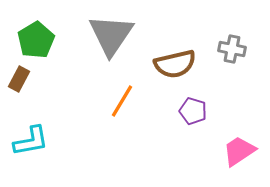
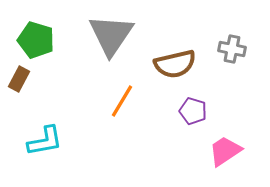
green pentagon: rotated 24 degrees counterclockwise
cyan L-shape: moved 14 px right
pink trapezoid: moved 14 px left
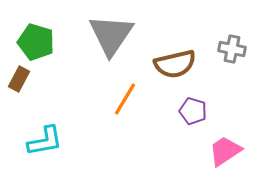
green pentagon: moved 2 px down
orange line: moved 3 px right, 2 px up
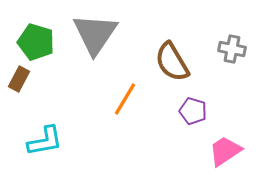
gray triangle: moved 16 px left, 1 px up
brown semicircle: moved 3 px left, 2 px up; rotated 72 degrees clockwise
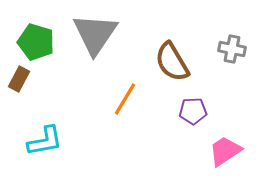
purple pentagon: rotated 20 degrees counterclockwise
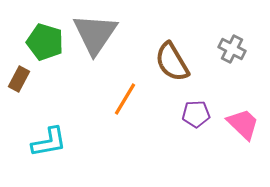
green pentagon: moved 9 px right
gray cross: rotated 16 degrees clockwise
purple pentagon: moved 3 px right, 3 px down
cyan L-shape: moved 4 px right, 1 px down
pink trapezoid: moved 18 px right, 27 px up; rotated 78 degrees clockwise
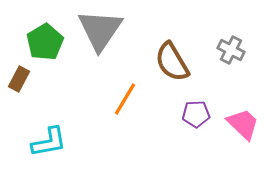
gray triangle: moved 5 px right, 4 px up
green pentagon: rotated 24 degrees clockwise
gray cross: moved 1 px left, 1 px down
